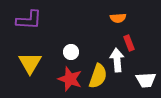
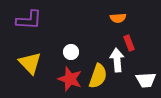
yellow triangle: rotated 15 degrees counterclockwise
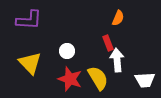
orange semicircle: rotated 63 degrees counterclockwise
red rectangle: moved 21 px left
white circle: moved 4 px left, 1 px up
yellow semicircle: moved 2 px down; rotated 50 degrees counterclockwise
white trapezoid: moved 1 px left
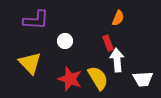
purple L-shape: moved 7 px right
white circle: moved 2 px left, 10 px up
white trapezoid: moved 2 px left, 1 px up
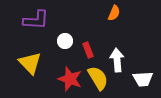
orange semicircle: moved 4 px left, 5 px up
red rectangle: moved 20 px left, 7 px down
